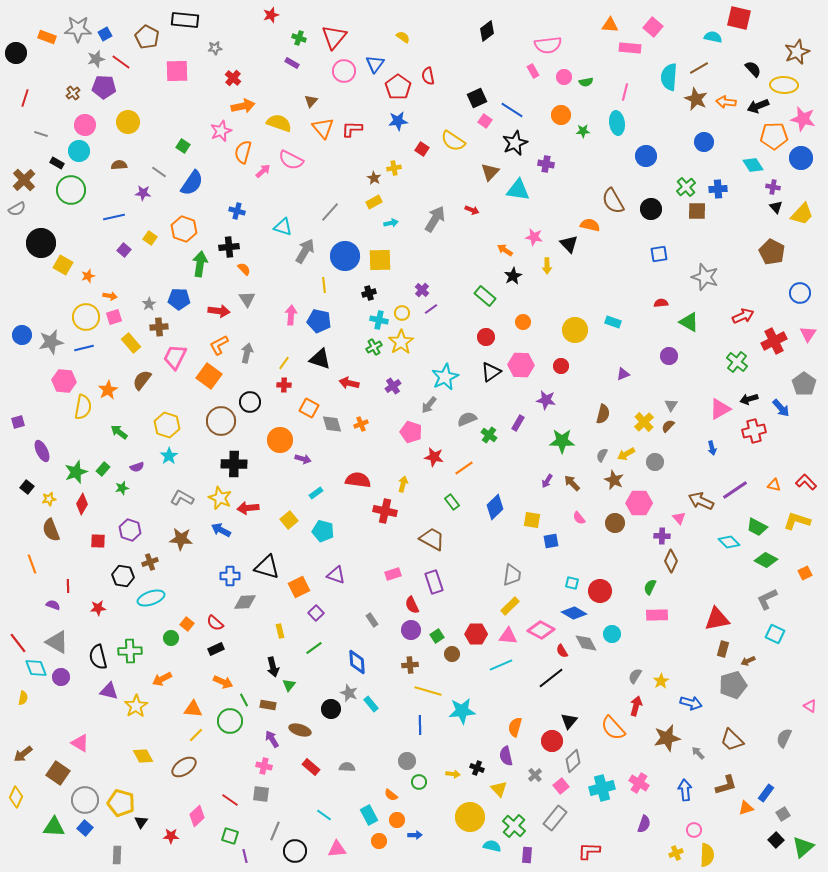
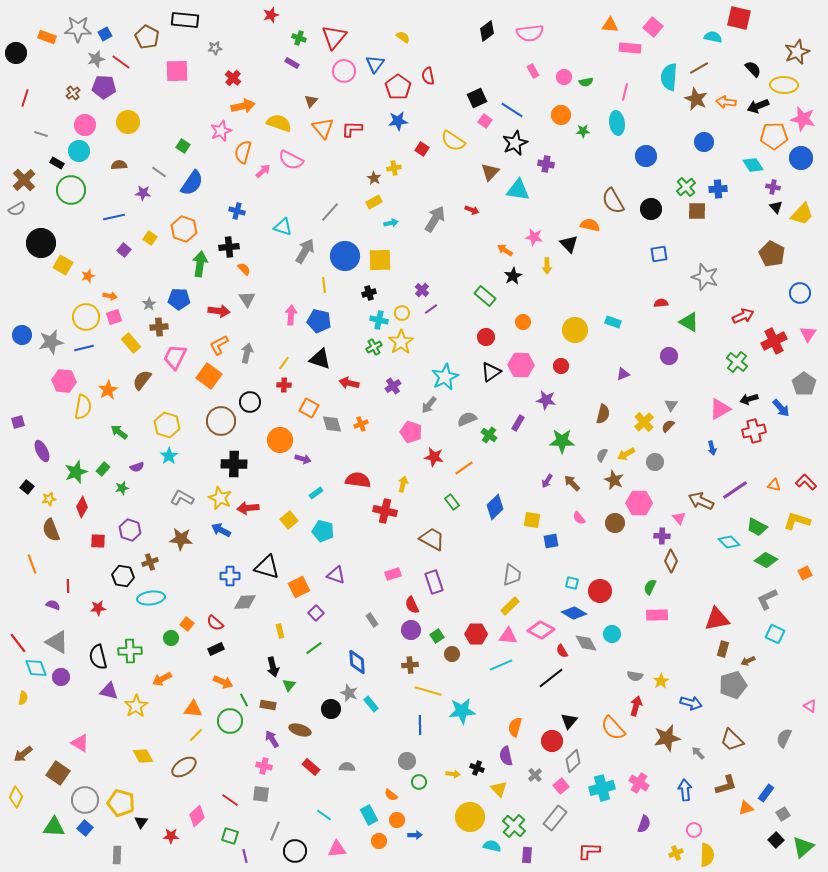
pink semicircle at (548, 45): moved 18 px left, 12 px up
brown pentagon at (772, 252): moved 2 px down
red diamond at (82, 504): moved 3 px down
cyan ellipse at (151, 598): rotated 12 degrees clockwise
gray semicircle at (635, 676): rotated 112 degrees counterclockwise
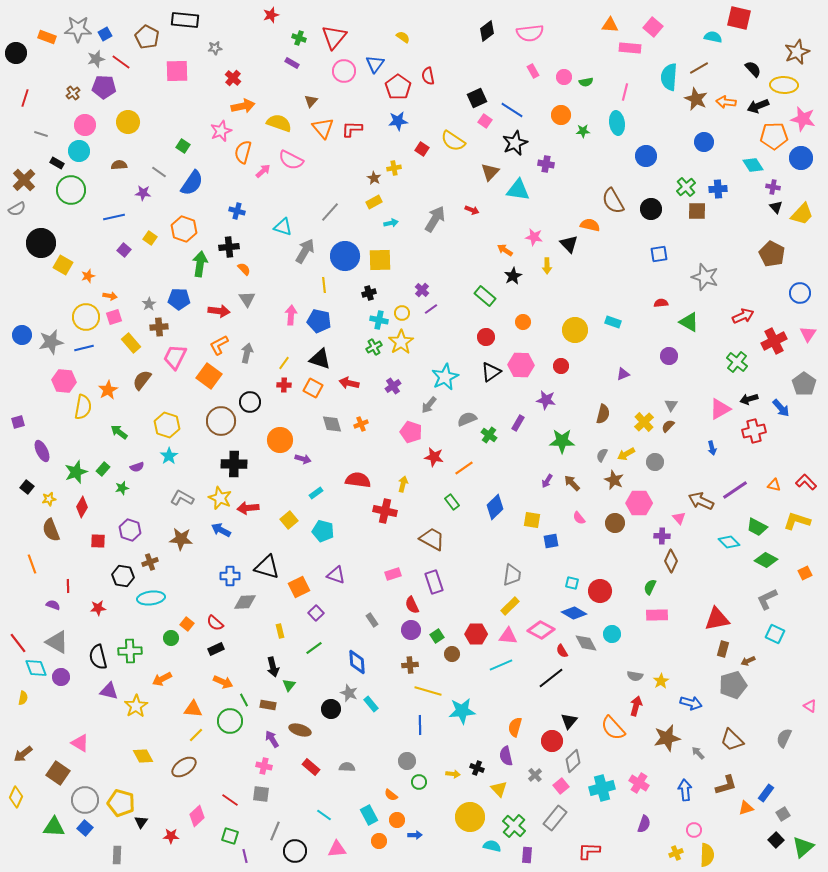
orange square at (309, 408): moved 4 px right, 20 px up
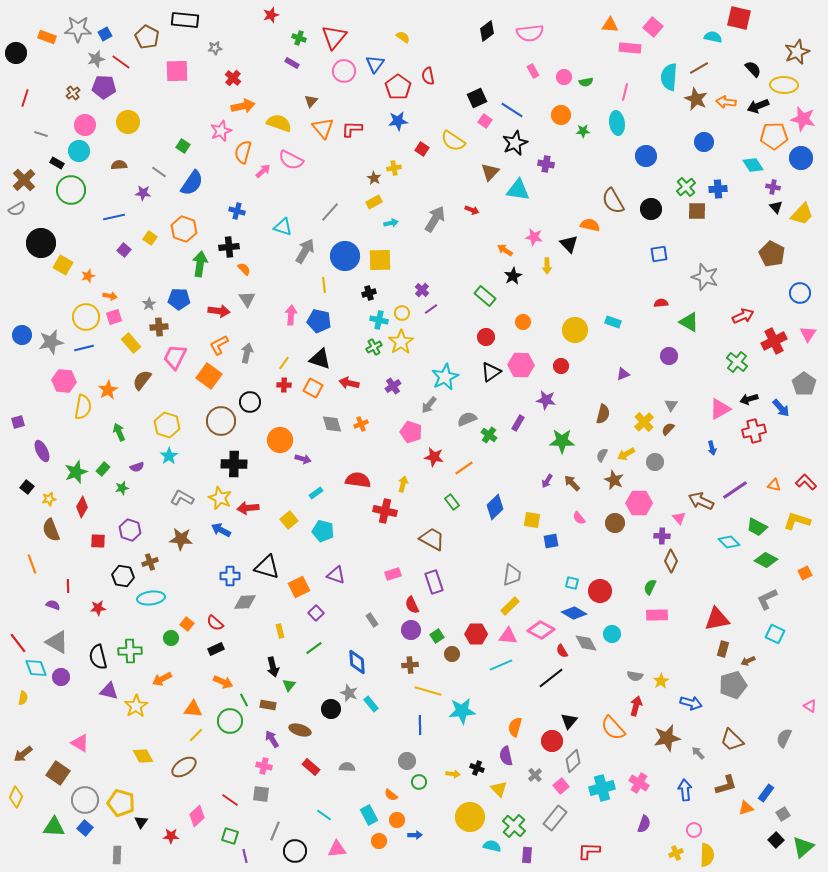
brown semicircle at (668, 426): moved 3 px down
green arrow at (119, 432): rotated 30 degrees clockwise
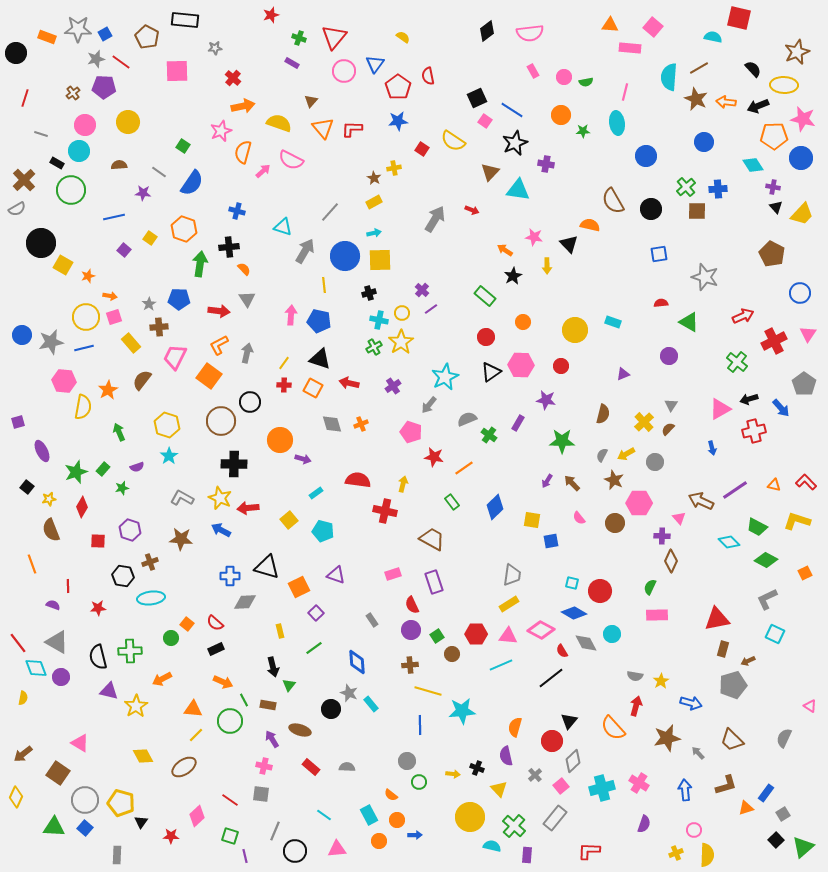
cyan arrow at (391, 223): moved 17 px left, 10 px down
yellow rectangle at (510, 606): moved 1 px left, 2 px up; rotated 12 degrees clockwise
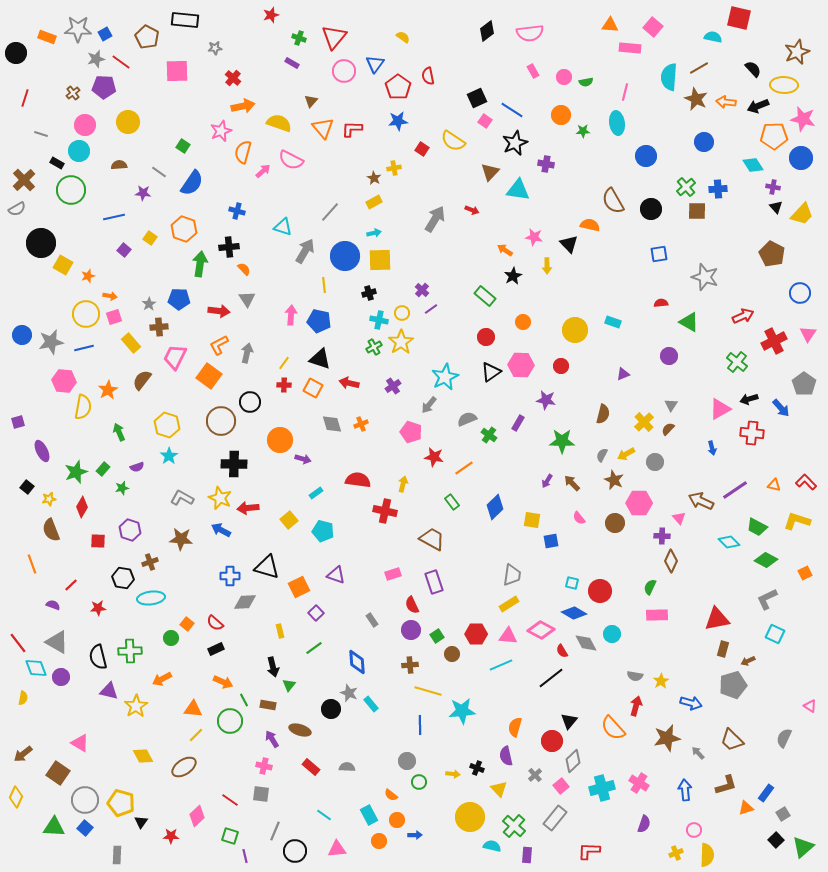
yellow circle at (86, 317): moved 3 px up
red cross at (754, 431): moved 2 px left, 2 px down; rotated 20 degrees clockwise
black hexagon at (123, 576): moved 2 px down
red line at (68, 586): moved 3 px right, 1 px up; rotated 48 degrees clockwise
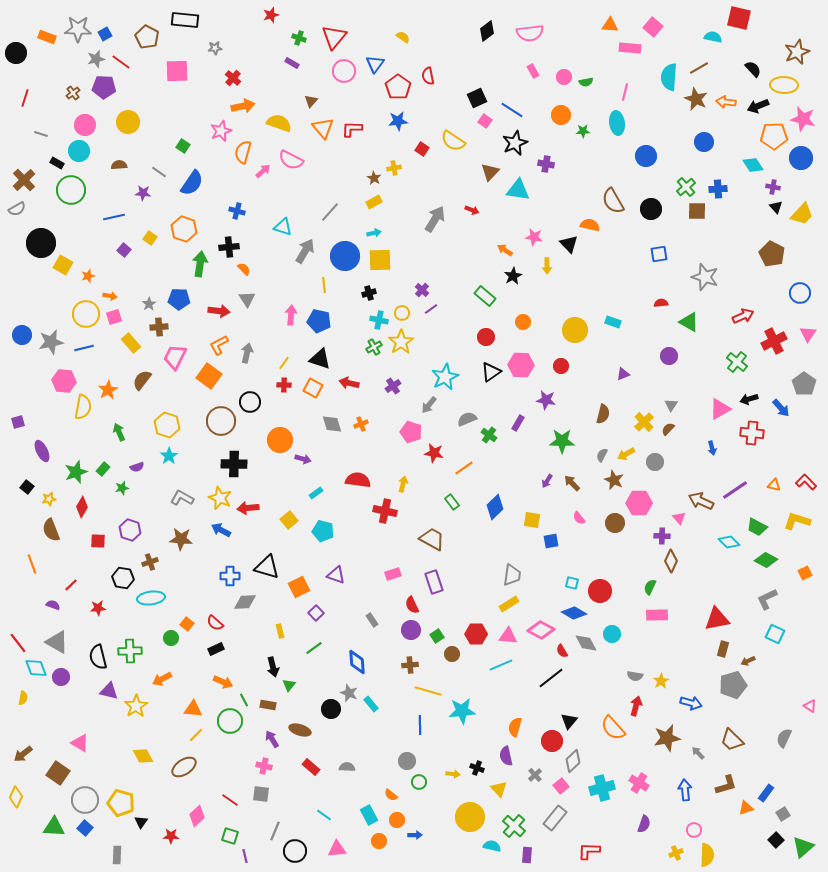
red star at (434, 457): moved 4 px up
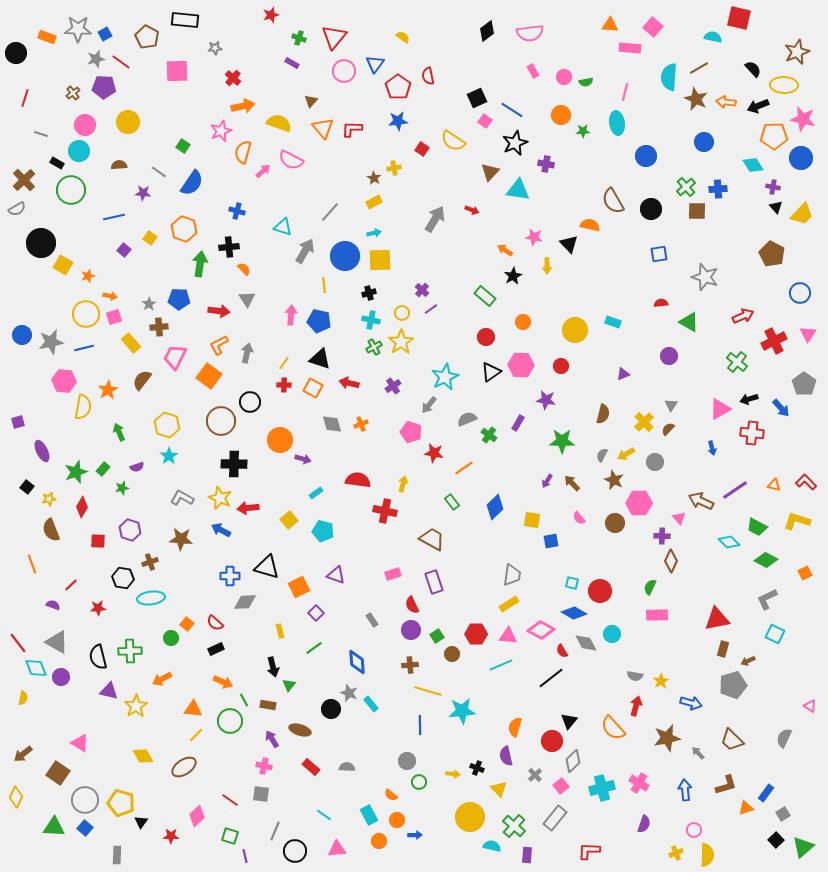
cyan cross at (379, 320): moved 8 px left
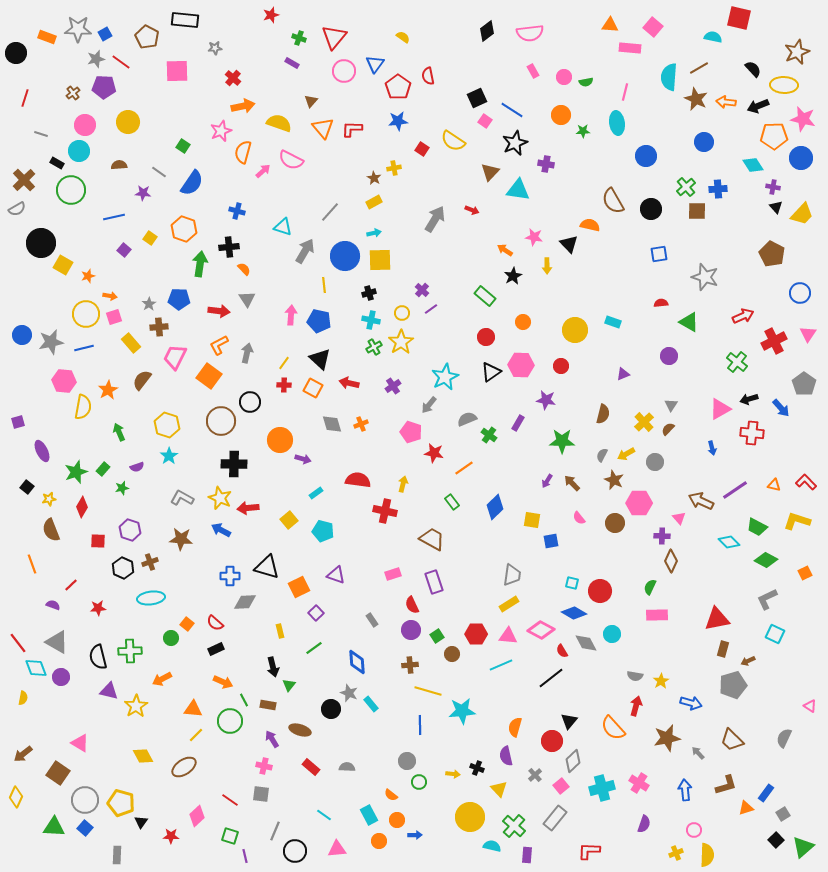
black triangle at (320, 359): rotated 25 degrees clockwise
black hexagon at (123, 578): moved 10 px up; rotated 15 degrees clockwise
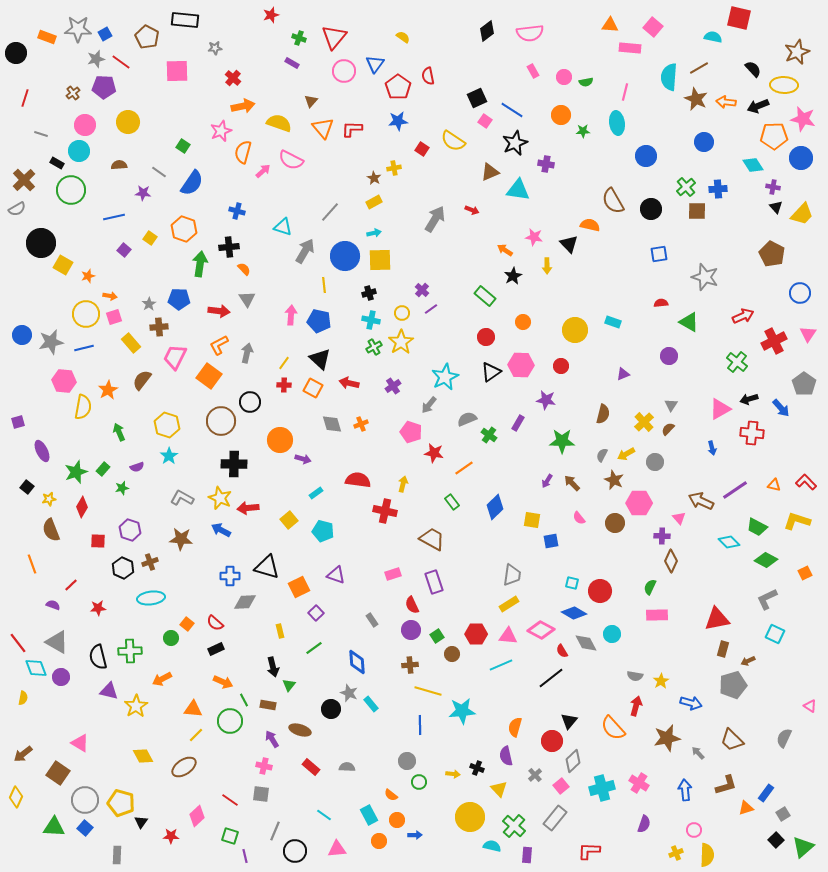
brown triangle at (490, 172): rotated 24 degrees clockwise
